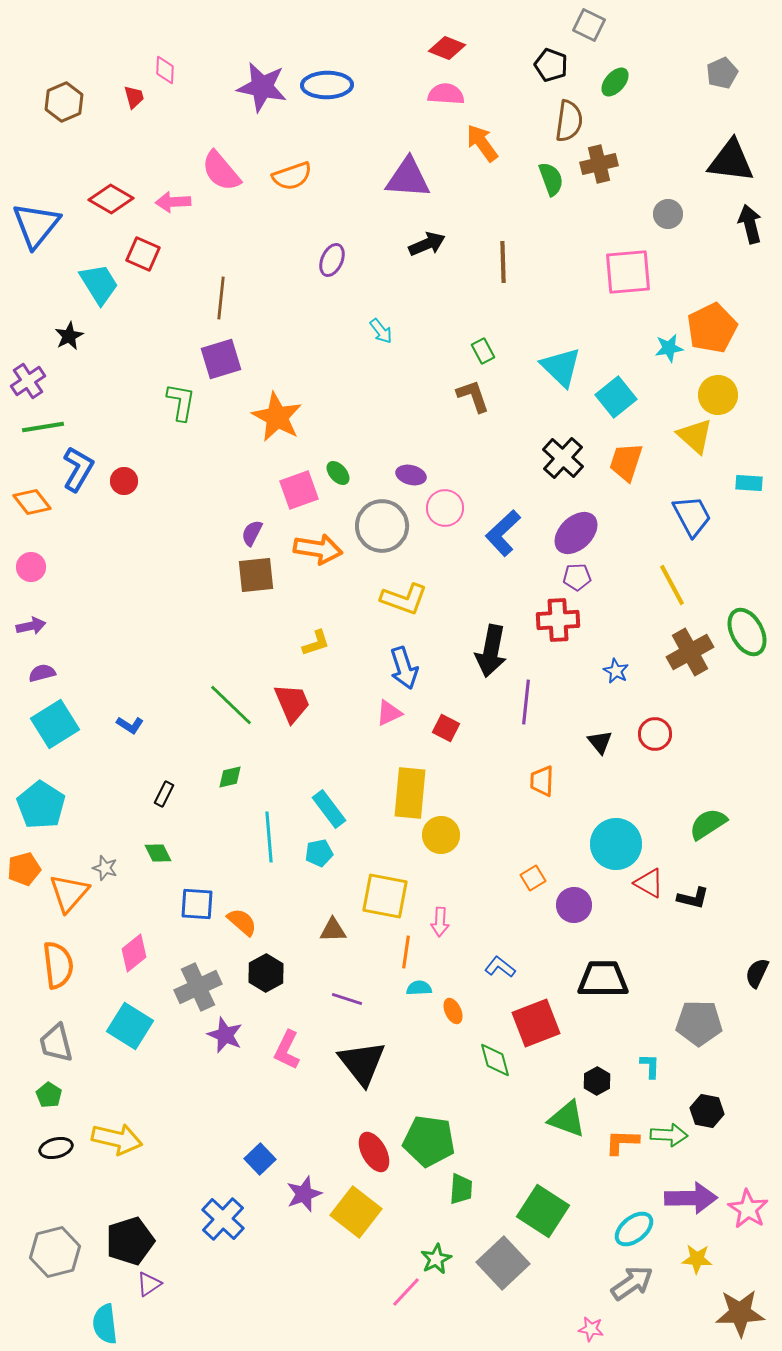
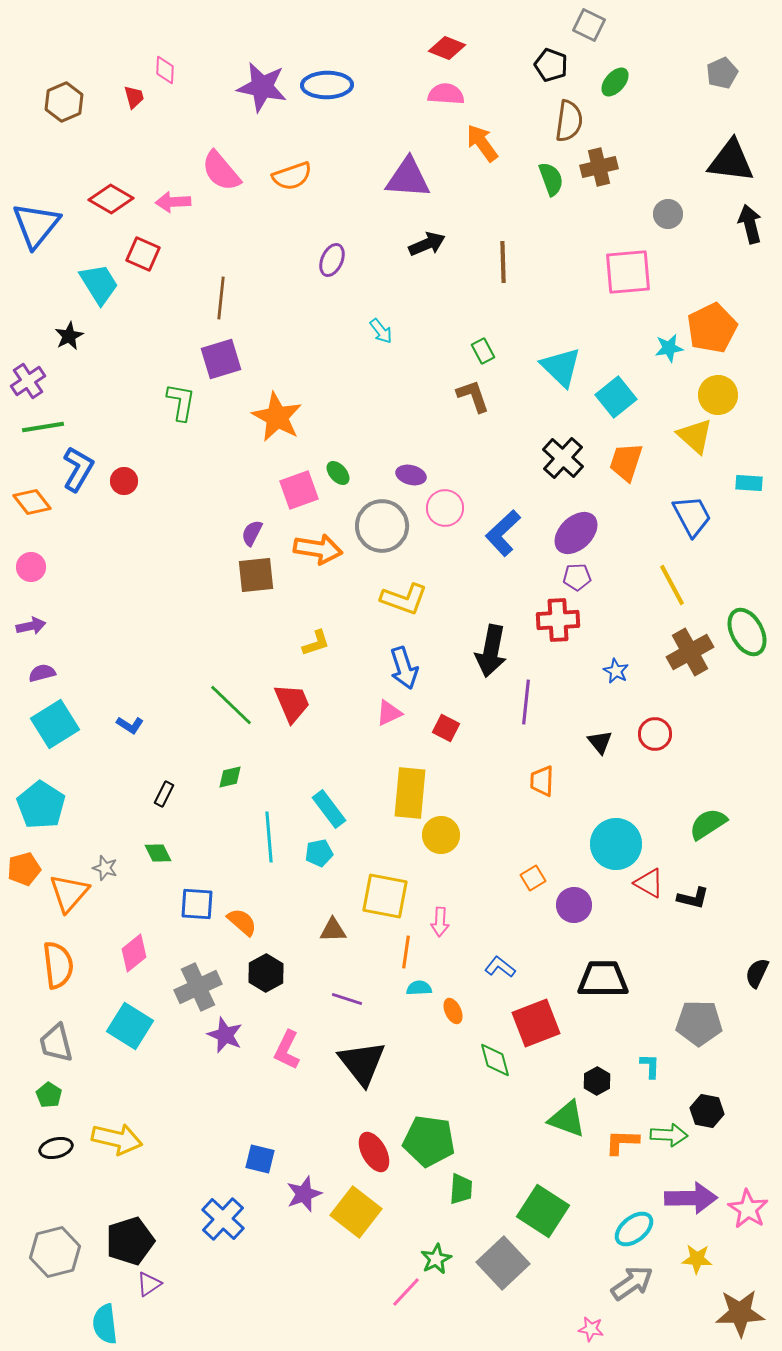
brown cross at (599, 164): moved 3 px down
blue square at (260, 1159): rotated 32 degrees counterclockwise
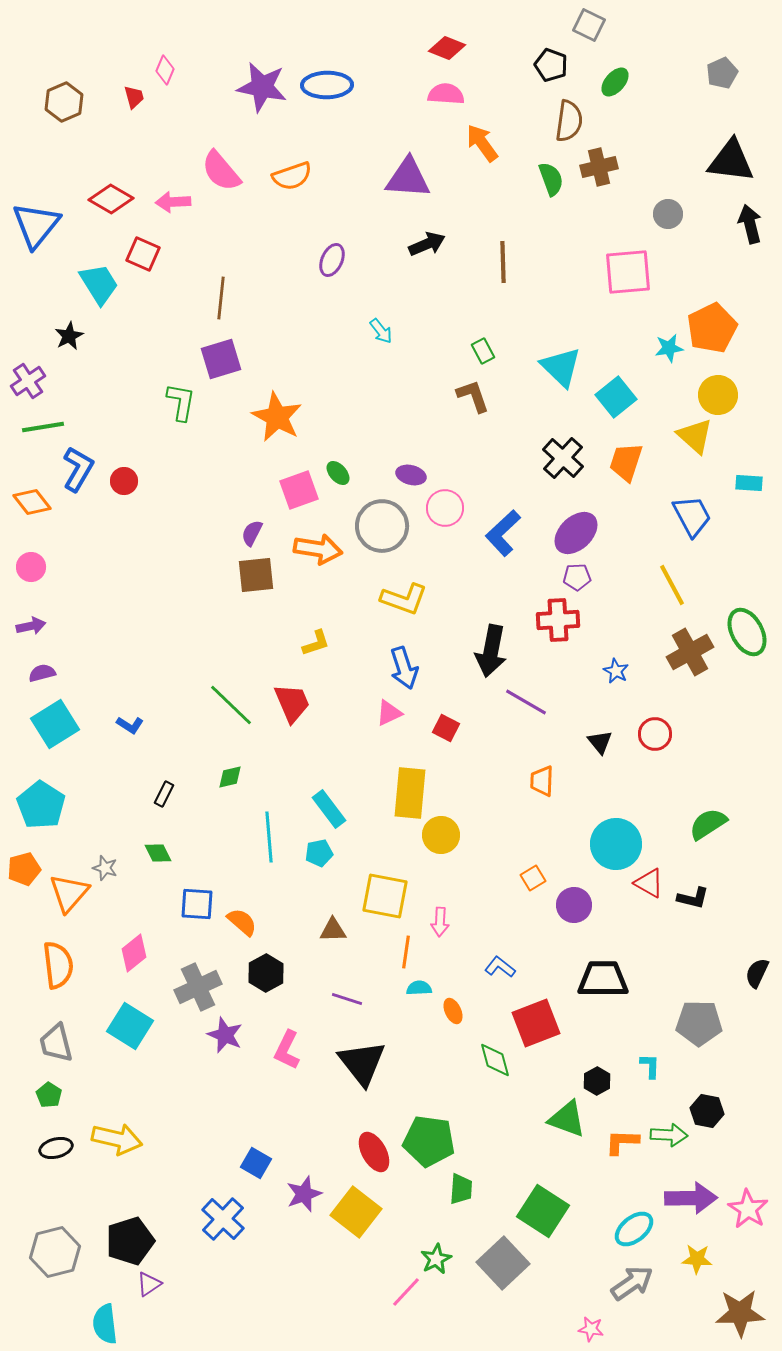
pink diamond at (165, 70): rotated 20 degrees clockwise
purple line at (526, 702): rotated 66 degrees counterclockwise
blue square at (260, 1159): moved 4 px left, 4 px down; rotated 16 degrees clockwise
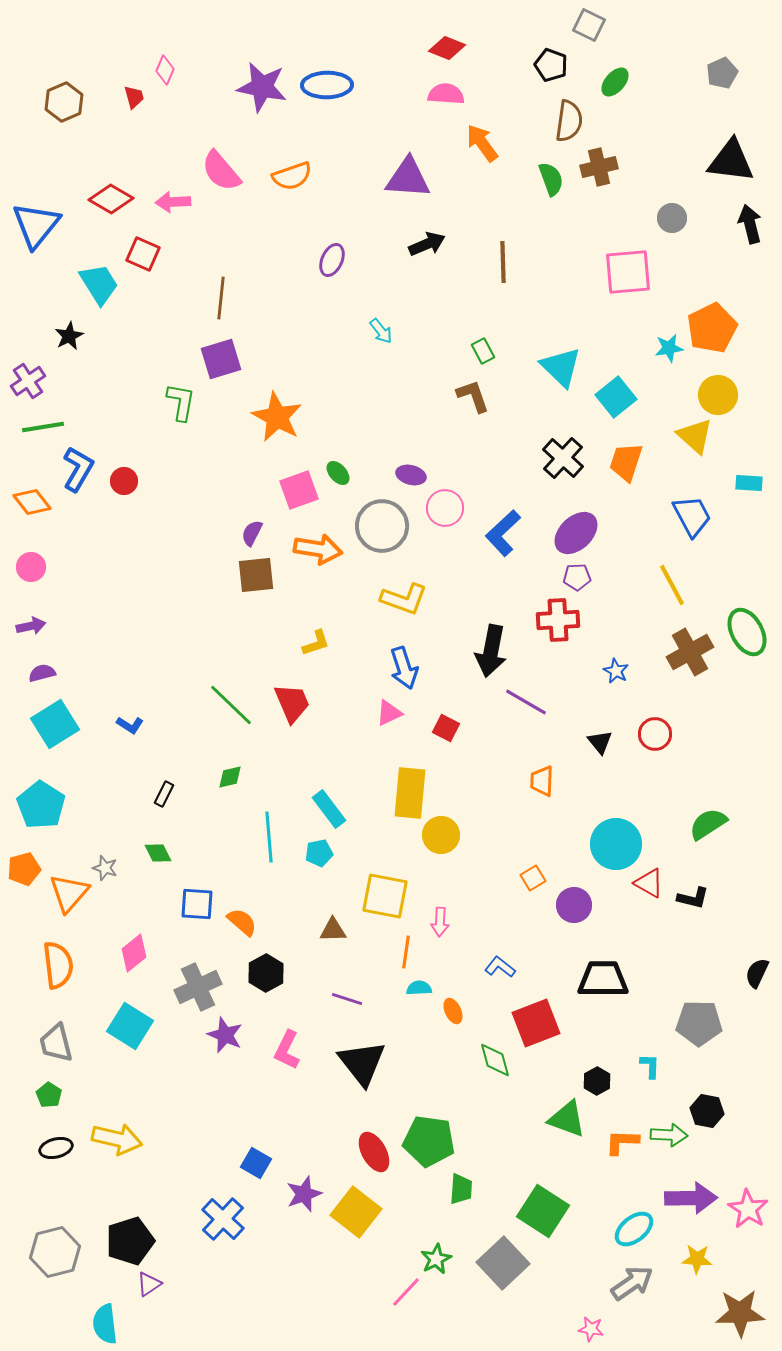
gray circle at (668, 214): moved 4 px right, 4 px down
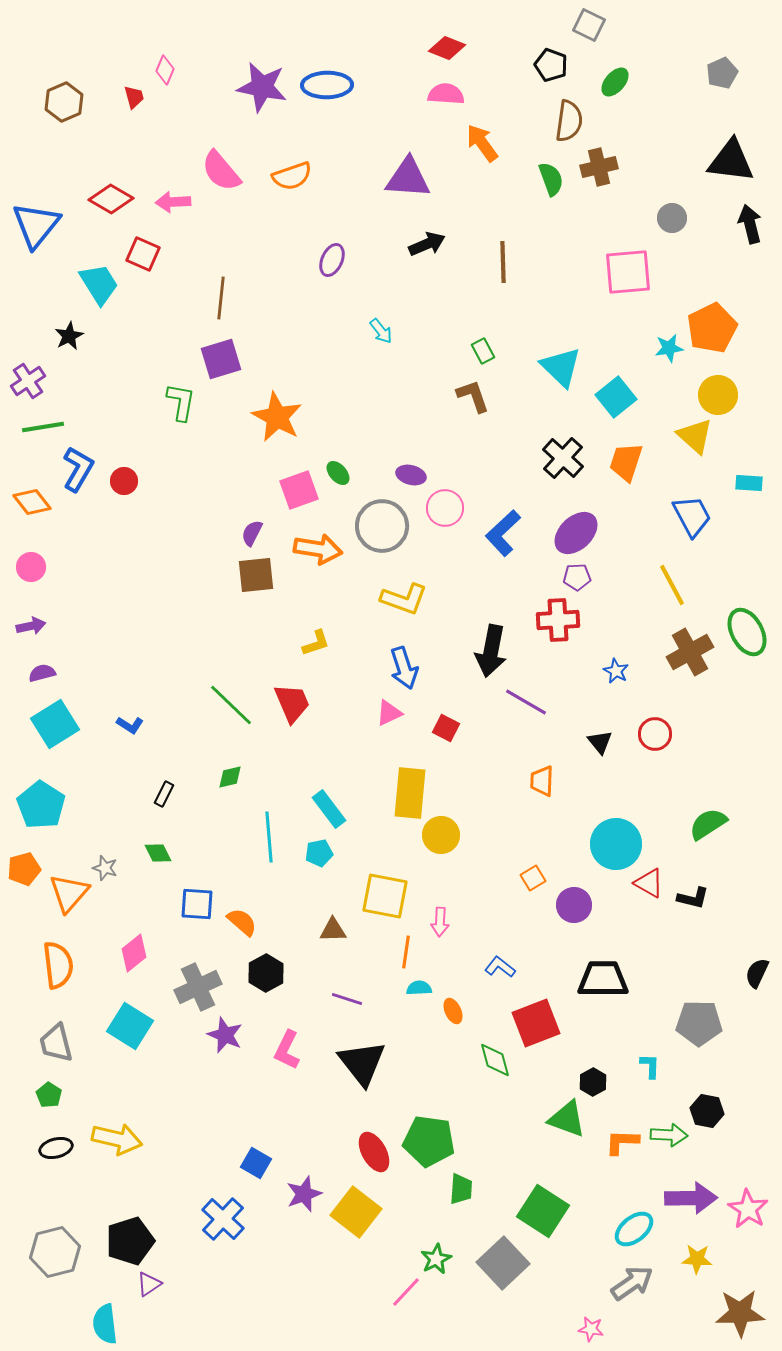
black hexagon at (597, 1081): moved 4 px left, 1 px down
